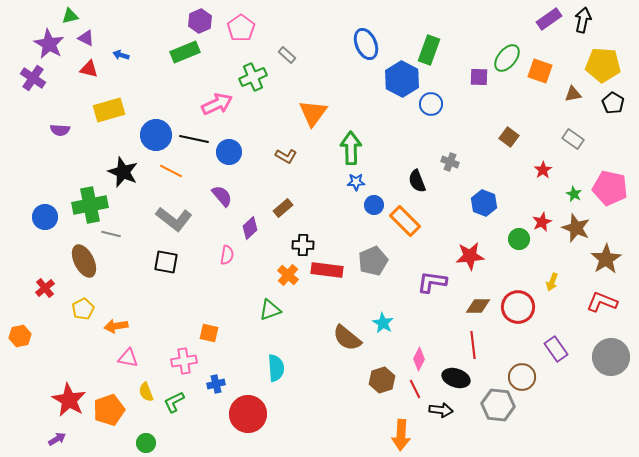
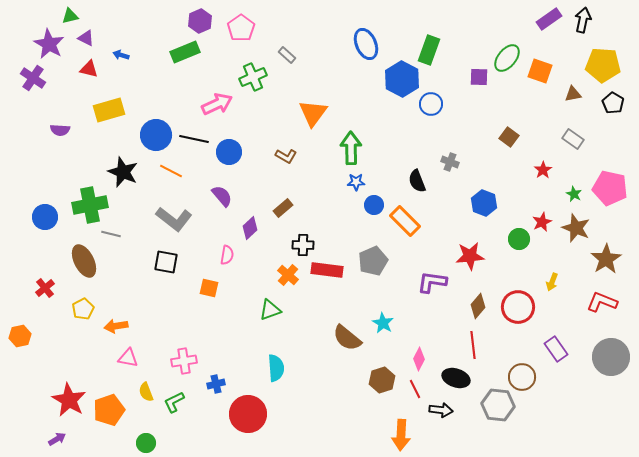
brown diamond at (478, 306): rotated 50 degrees counterclockwise
orange square at (209, 333): moved 45 px up
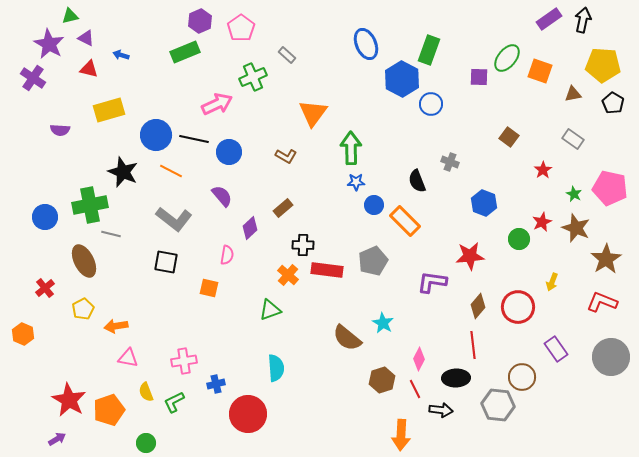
orange hexagon at (20, 336): moved 3 px right, 2 px up; rotated 25 degrees counterclockwise
black ellipse at (456, 378): rotated 20 degrees counterclockwise
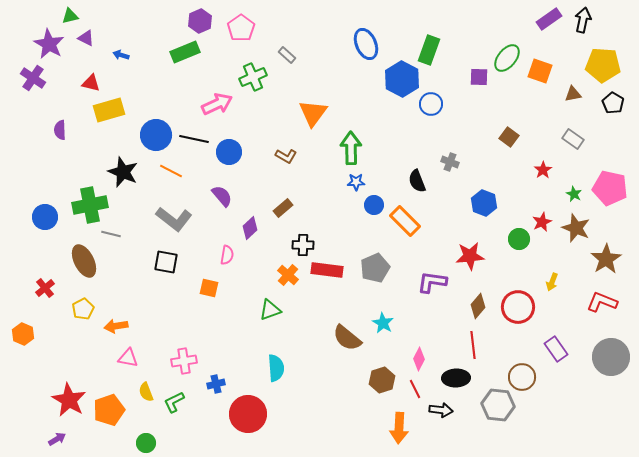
red triangle at (89, 69): moved 2 px right, 14 px down
purple semicircle at (60, 130): rotated 84 degrees clockwise
gray pentagon at (373, 261): moved 2 px right, 7 px down
orange arrow at (401, 435): moved 2 px left, 7 px up
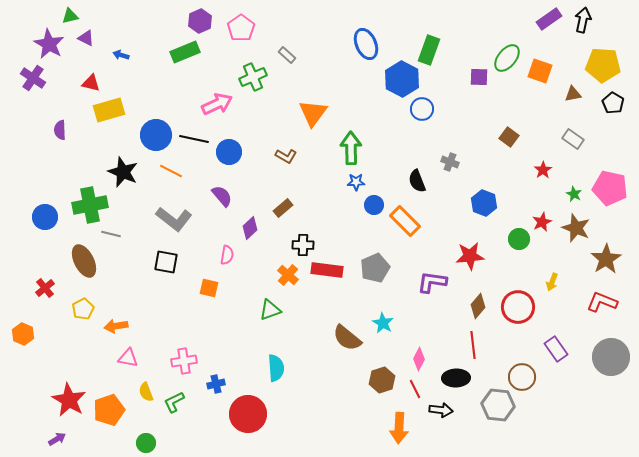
blue circle at (431, 104): moved 9 px left, 5 px down
